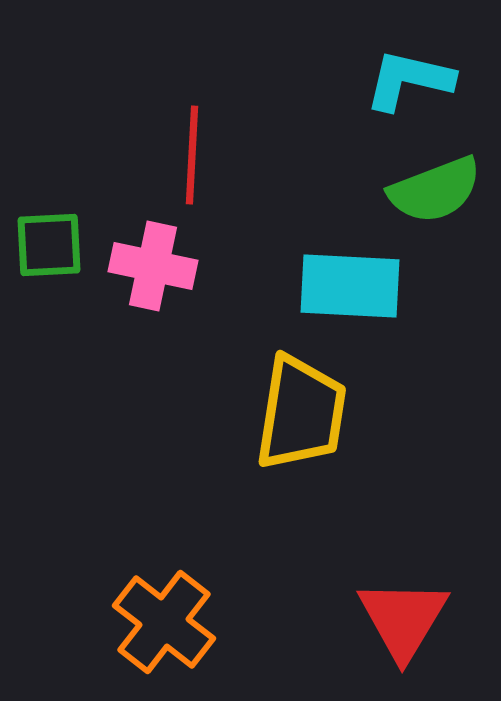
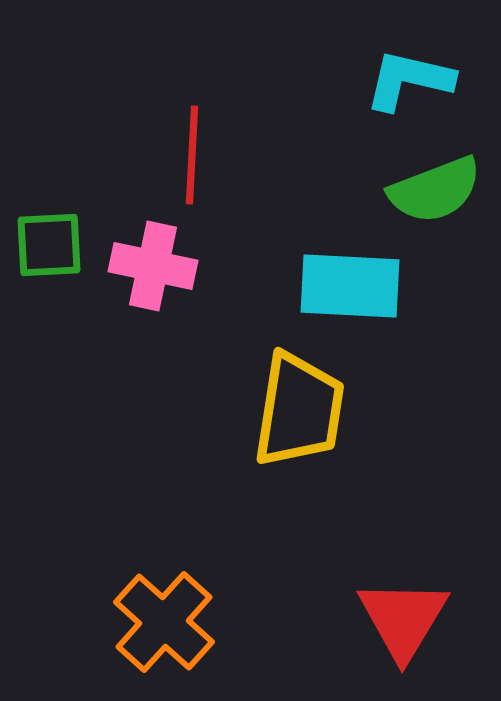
yellow trapezoid: moved 2 px left, 3 px up
orange cross: rotated 4 degrees clockwise
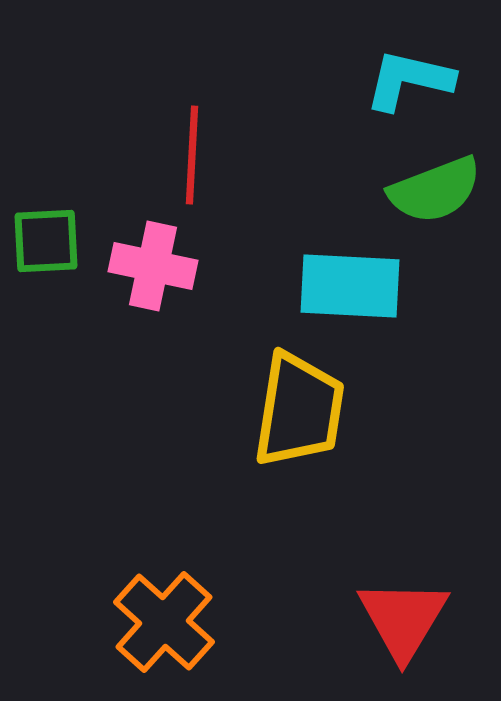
green square: moved 3 px left, 4 px up
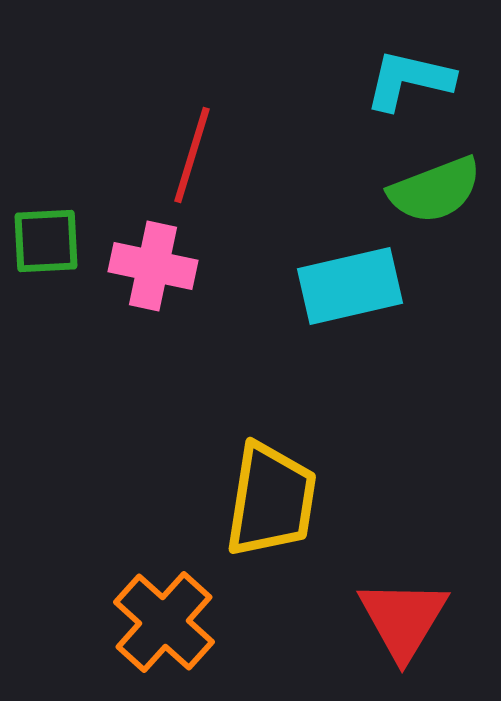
red line: rotated 14 degrees clockwise
cyan rectangle: rotated 16 degrees counterclockwise
yellow trapezoid: moved 28 px left, 90 px down
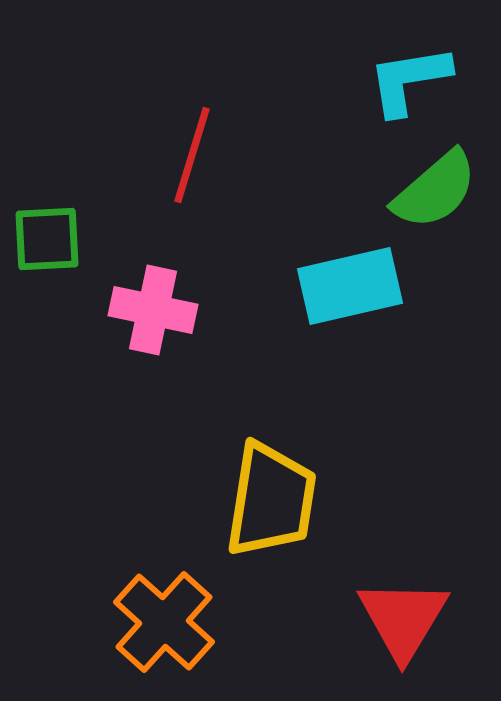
cyan L-shape: rotated 22 degrees counterclockwise
green semicircle: rotated 20 degrees counterclockwise
green square: moved 1 px right, 2 px up
pink cross: moved 44 px down
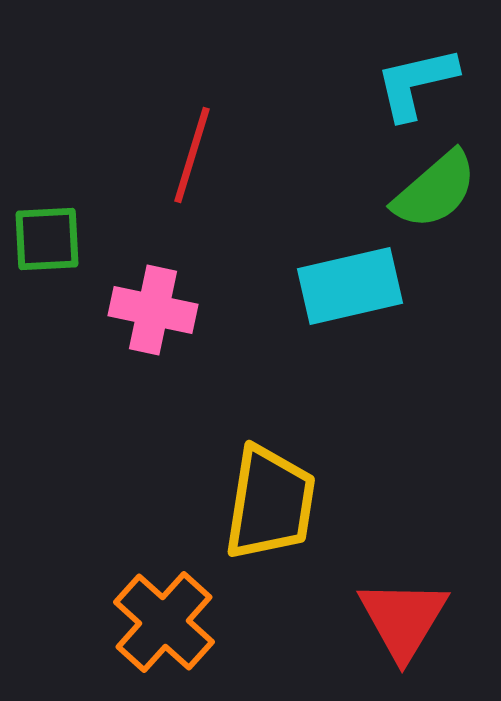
cyan L-shape: moved 7 px right, 3 px down; rotated 4 degrees counterclockwise
yellow trapezoid: moved 1 px left, 3 px down
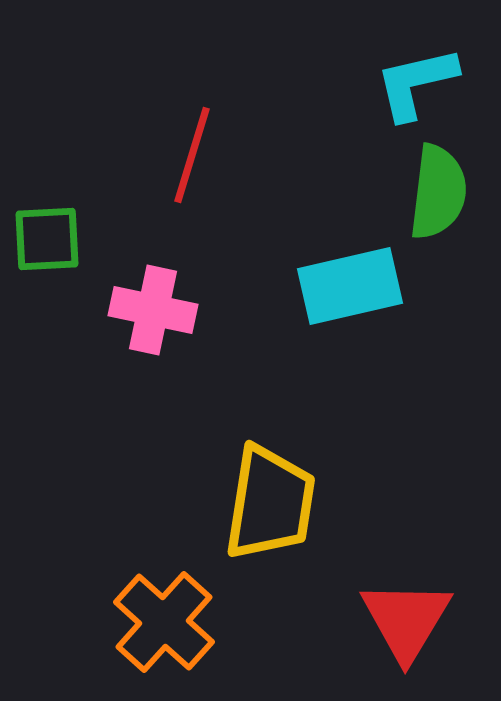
green semicircle: moved 3 px right, 2 px down; rotated 42 degrees counterclockwise
red triangle: moved 3 px right, 1 px down
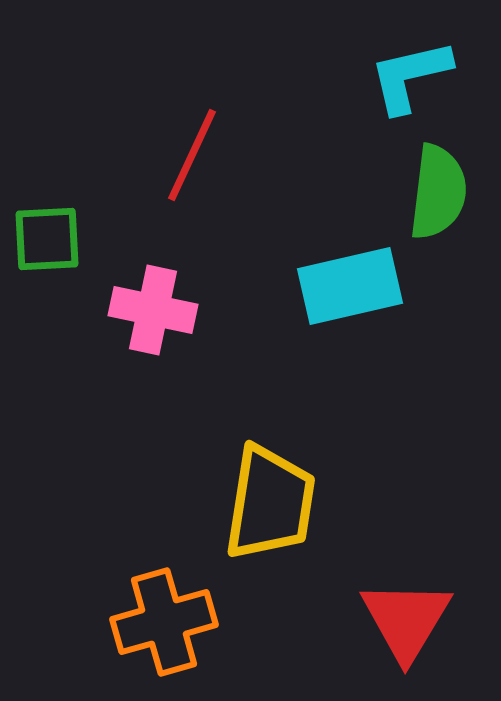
cyan L-shape: moved 6 px left, 7 px up
red line: rotated 8 degrees clockwise
orange cross: rotated 32 degrees clockwise
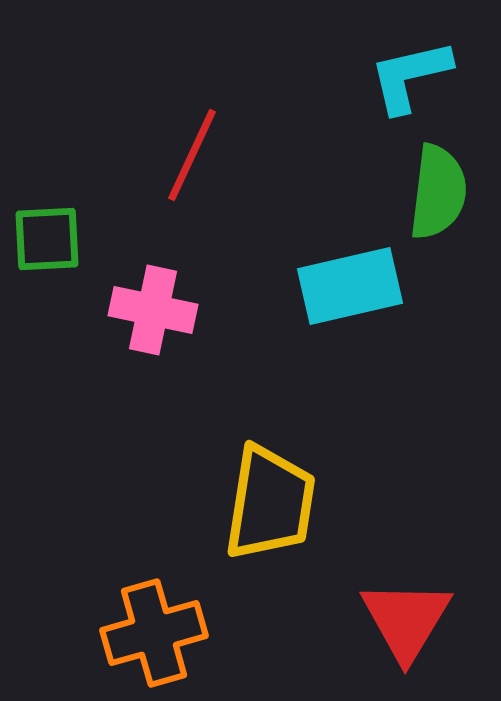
orange cross: moved 10 px left, 11 px down
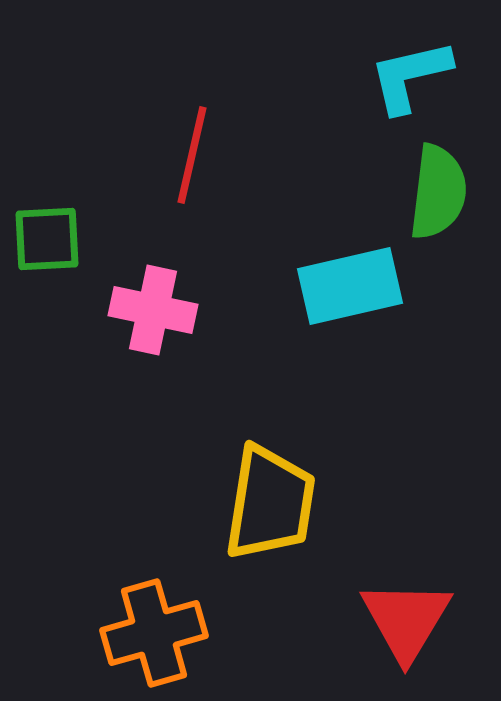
red line: rotated 12 degrees counterclockwise
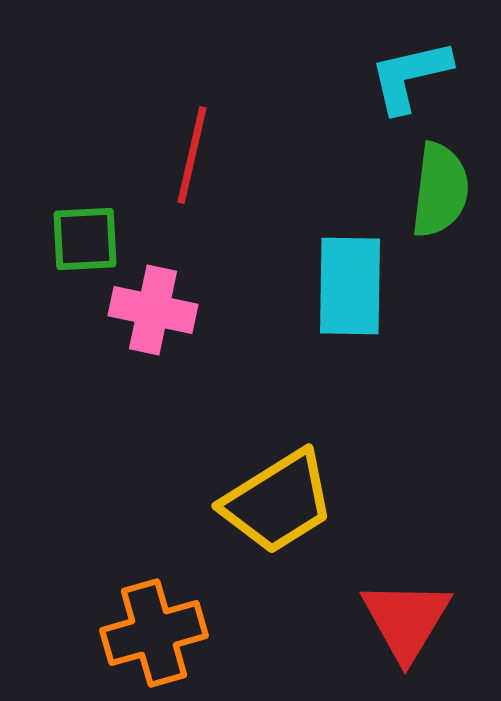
green semicircle: moved 2 px right, 2 px up
green square: moved 38 px right
cyan rectangle: rotated 76 degrees counterclockwise
yellow trapezoid: moved 8 px right, 1 px up; rotated 49 degrees clockwise
